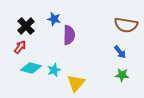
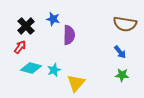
blue star: moved 1 px left
brown semicircle: moved 1 px left, 1 px up
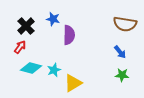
yellow triangle: moved 3 px left; rotated 18 degrees clockwise
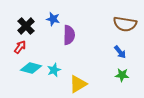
yellow triangle: moved 5 px right, 1 px down
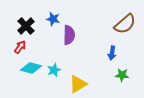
brown semicircle: rotated 50 degrees counterclockwise
blue arrow: moved 8 px left, 1 px down; rotated 48 degrees clockwise
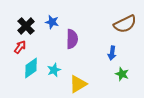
blue star: moved 1 px left, 3 px down
brown semicircle: rotated 15 degrees clockwise
purple semicircle: moved 3 px right, 4 px down
cyan diamond: rotated 50 degrees counterclockwise
green star: moved 1 px up; rotated 16 degrees clockwise
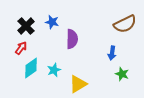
red arrow: moved 1 px right, 1 px down
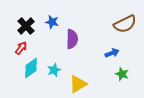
blue arrow: rotated 120 degrees counterclockwise
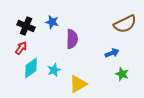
black cross: rotated 24 degrees counterclockwise
